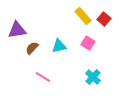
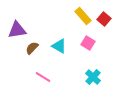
cyan triangle: rotated 42 degrees clockwise
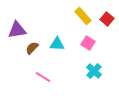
red square: moved 3 px right
cyan triangle: moved 2 px left, 2 px up; rotated 28 degrees counterclockwise
cyan cross: moved 1 px right, 6 px up
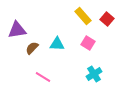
cyan cross: moved 3 px down; rotated 14 degrees clockwise
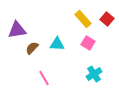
yellow rectangle: moved 3 px down
pink line: moved 1 px right, 1 px down; rotated 28 degrees clockwise
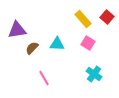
red square: moved 2 px up
cyan cross: rotated 21 degrees counterclockwise
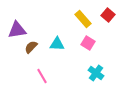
red square: moved 1 px right, 2 px up
brown semicircle: moved 1 px left, 1 px up
cyan cross: moved 2 px right, 1 px up
pink line: moved 2 px left, 2 px up
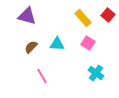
yellow rectangle: moved 1 px up
purple triangle: moved 10 px right, 14 px up; rotated 24 degrees clockwise
